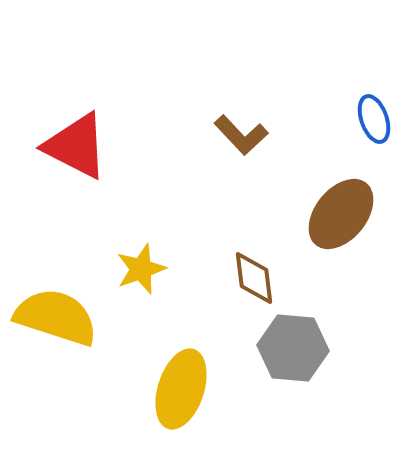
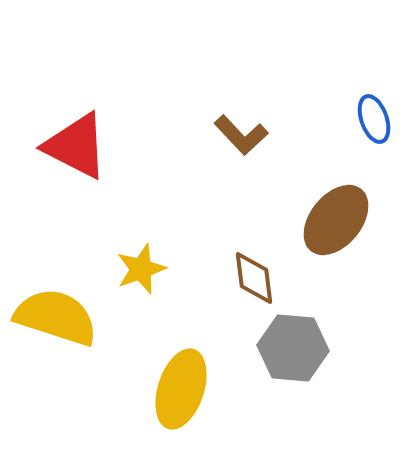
brown ellipse: moved 5 px left, 6 px down
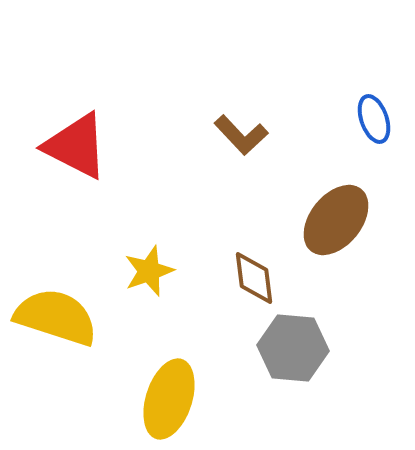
yellow star: moved 8 px right, 2 px down
yellow ellipse: moved 12 px left, 10 px down
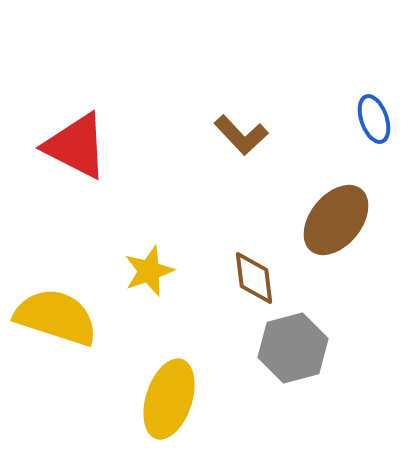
gray hexagon: rotated 20 degrees counterclockwise
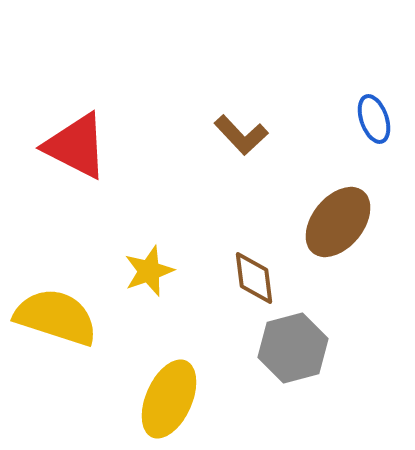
brown ellipse: moved 2 px right, 2 px down
yellow ellipse: rotated 6 degrees clockwise
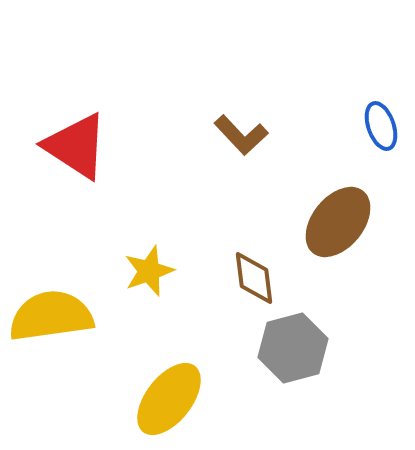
blue ellipse: moved 7 px right, 7 px down
red triangle: rotated 6 degrees clockwise
yellow semicircle: moved 5 px left, 1 px up; rotated 26 degrees counterclockwise
yellow ellipse: rotated 14 degrees clockwise
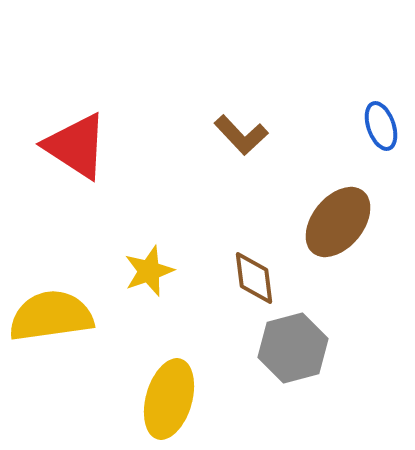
yellow ellipse: rotated 22 degrees counterclockwise
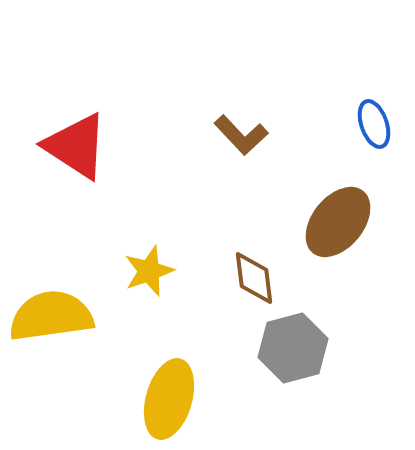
blue ellipse: moved 7 px left, 2 px up
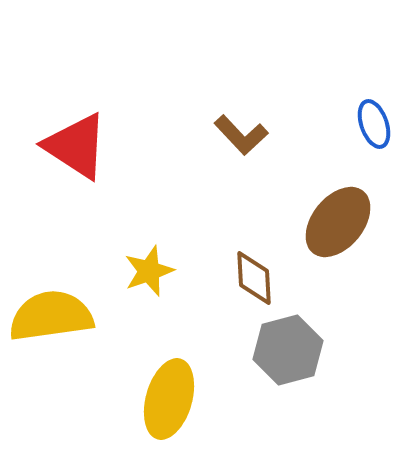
brown diamond: rotated 4 degrees clockwise
gray hexagon: moved 5 px left, 2 px down
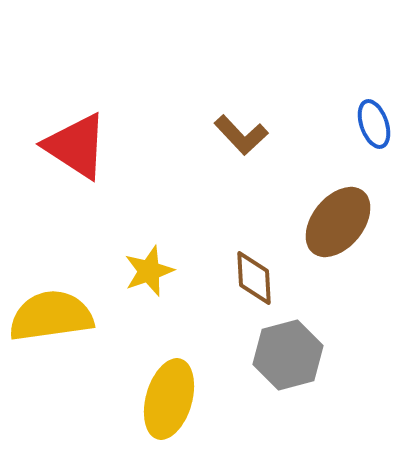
gray hexagon: moved 5 px down
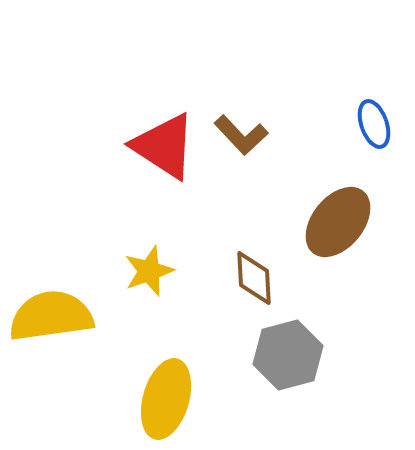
red triangle: moved 88 px right
yellow ellipse: moved 3 px left
